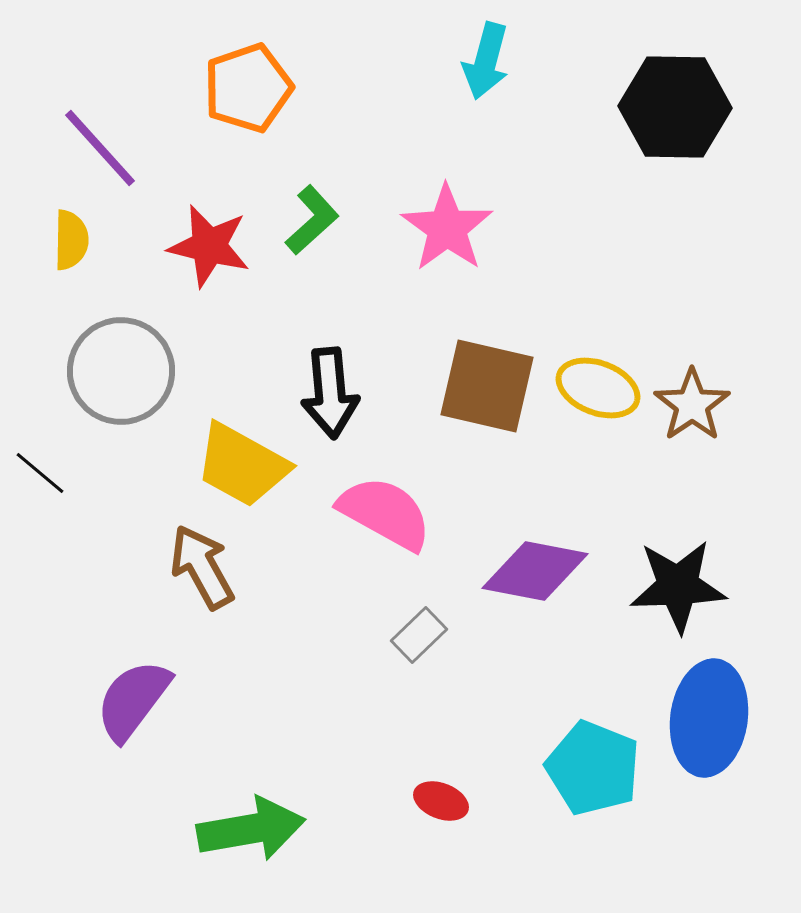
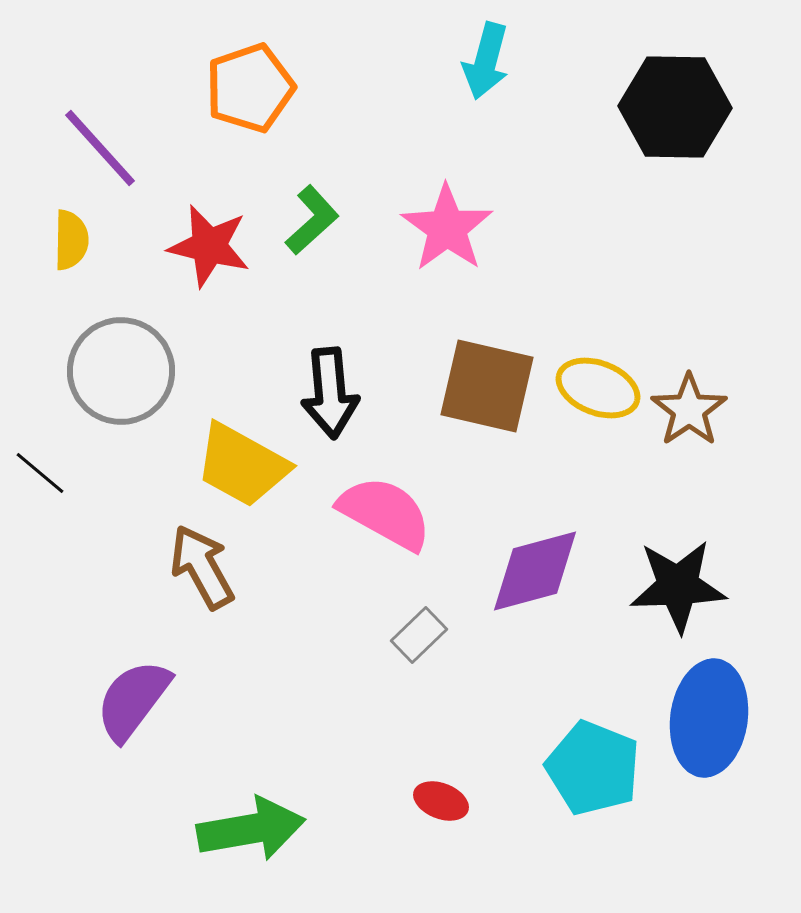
orange pentagon: moved 2 px right
brown star: moved 3 px left, 5 px down
purple diamond: rotated 26 degrees counterclockwise
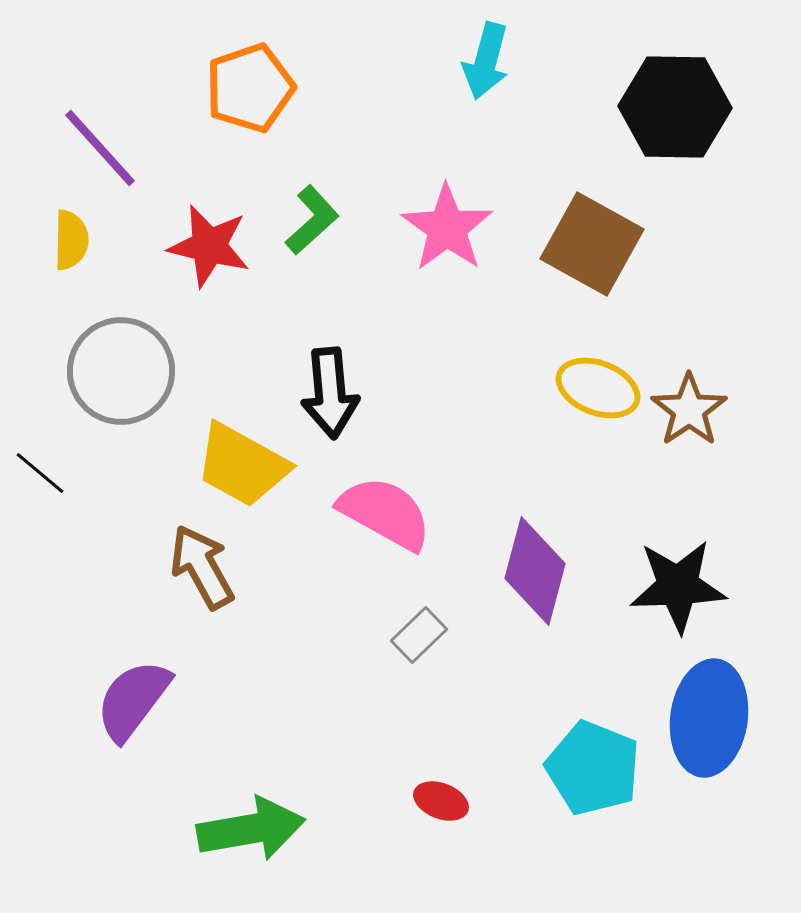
brown square: moved 105 px right, 142 px up; rotated 16 degrees clockwise
purple diamond: rotated 60 degrees counterclockwise
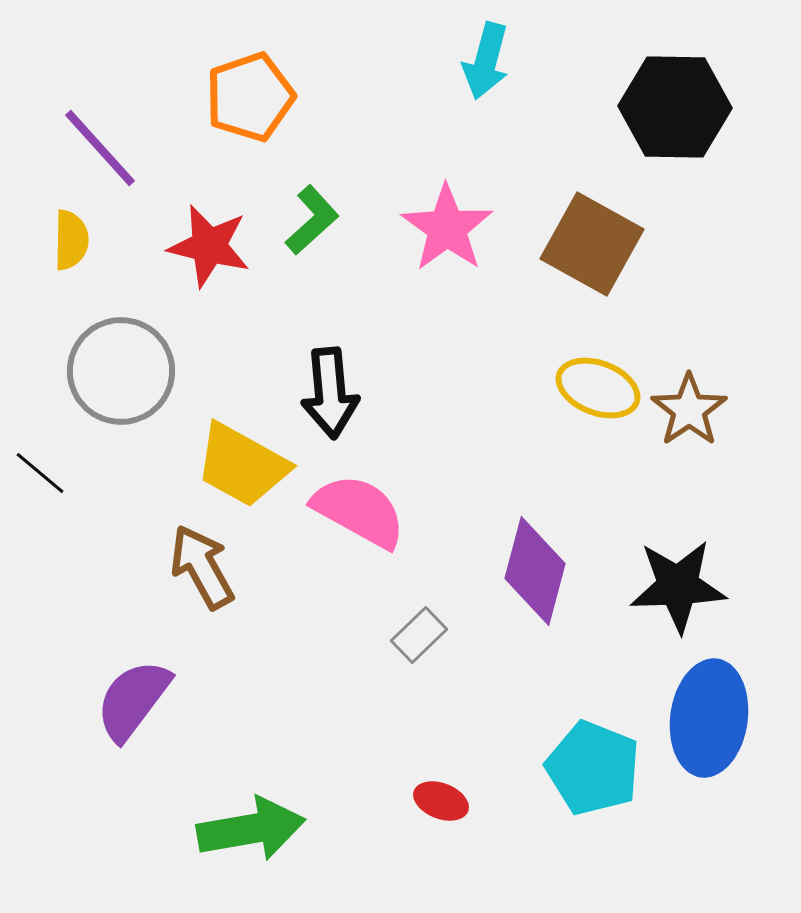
orange pentagon: moved 9 px down
pink semicircle: moved 26 px left, 2 px up
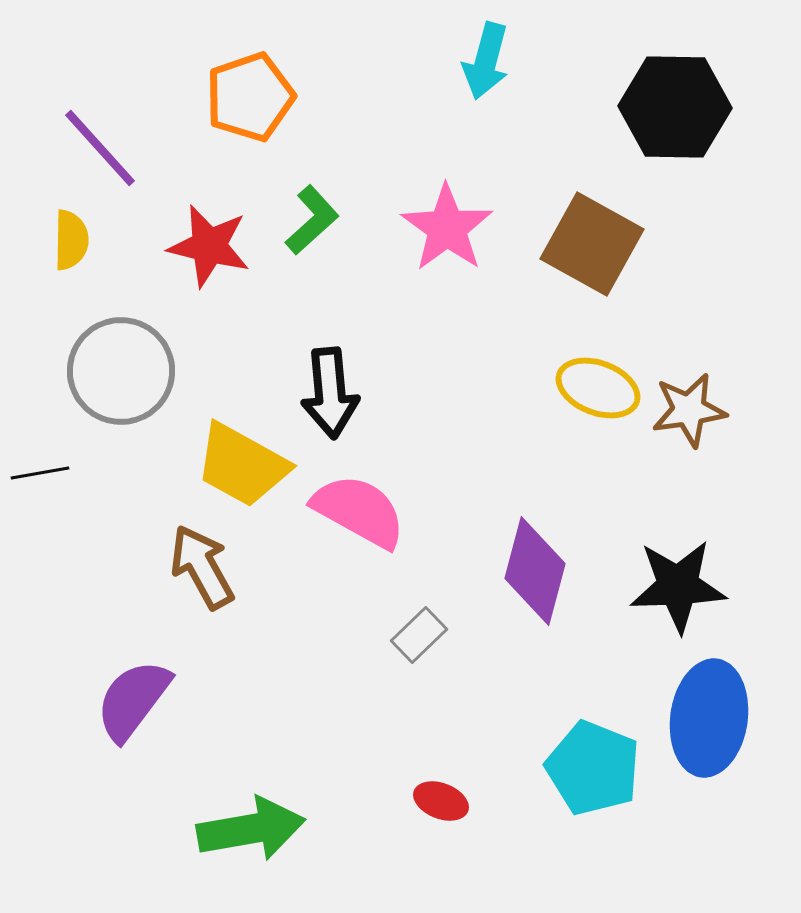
brown star: rotated 26 degrees clockwise
black line: rotated 50 degrees counterclockwise
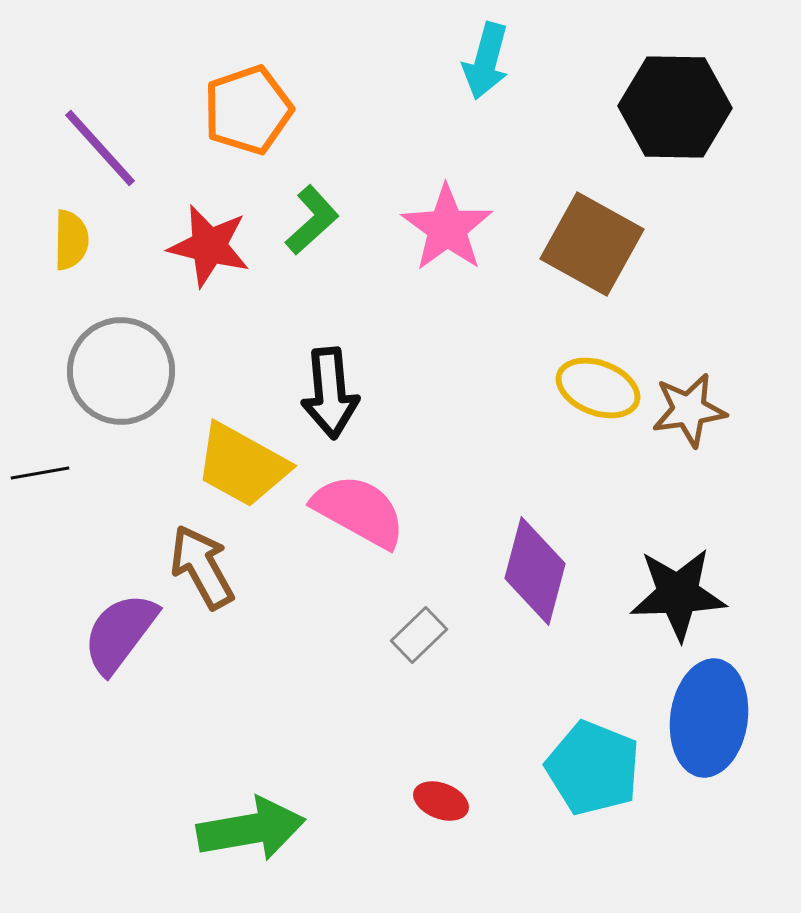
orange pentagon: moved 2 px left, 13 px down
black star: moved 8 px down
purple semicircle: moved 13 px left, 67 px up
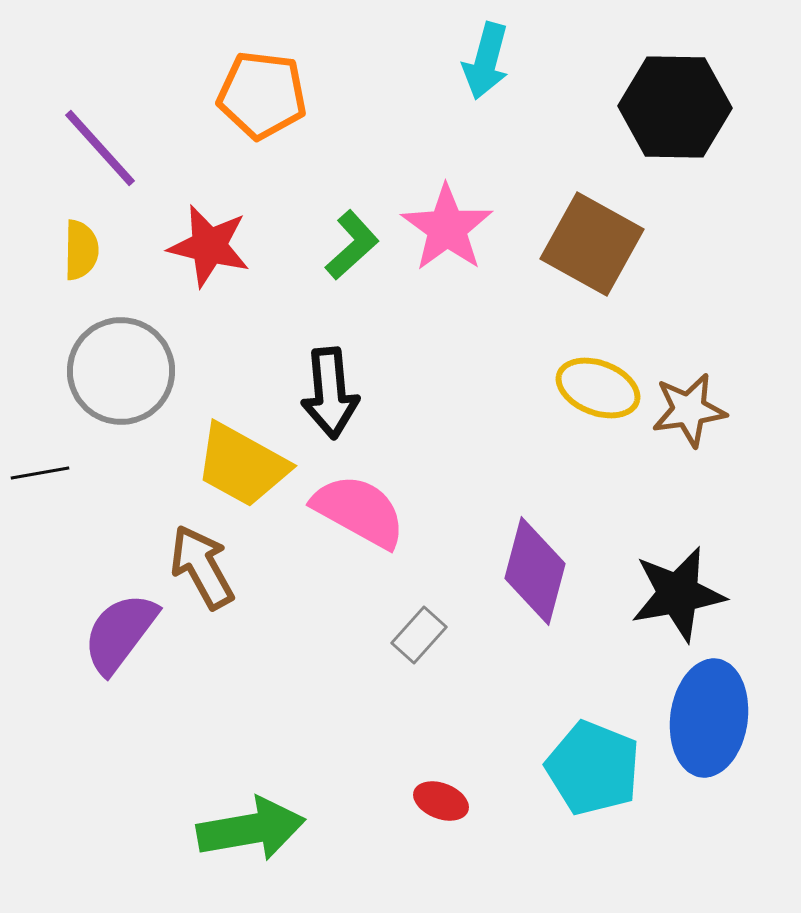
orange pentagon: moved 14 px right, 15 px up; rotated 26 degrees clockwise
green L-shape: moved 40 px right, 25 px down
yellow semicircle: moved 10 px right, 10 px down
black star: rotated 8 degrees counterclockwise
gray rectangle: rotated 4 degrees counterclockwise
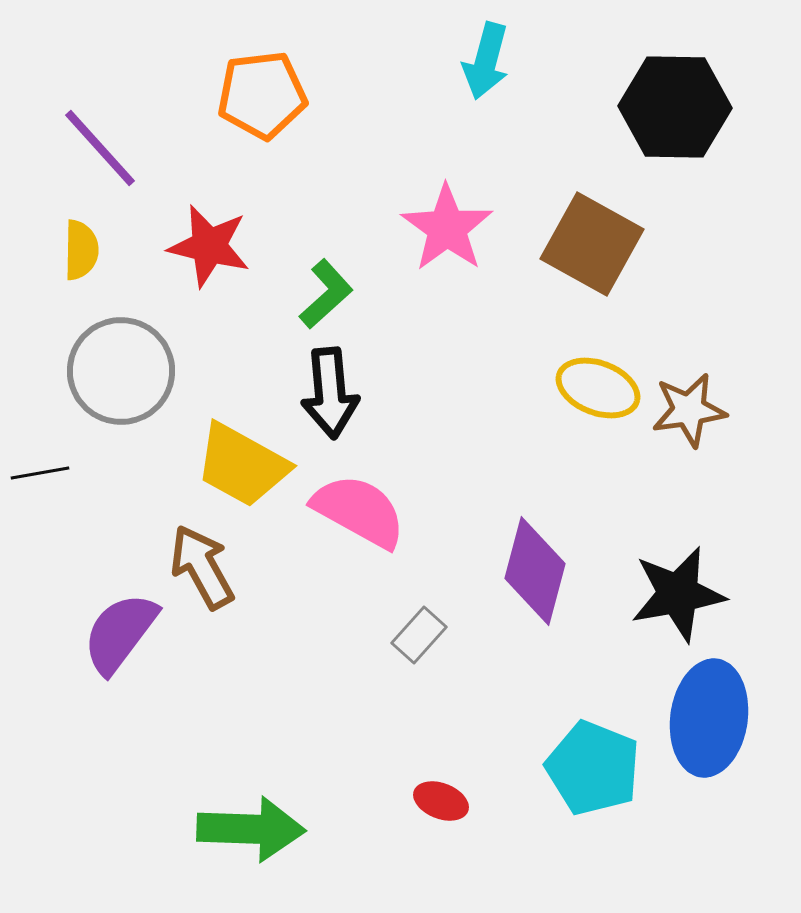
orange pentagon: rotated 14 degrees counterclockwise
green L-shape: moved 26 px left, 49 px down
green arrow: rotated 12 degrees clockwise
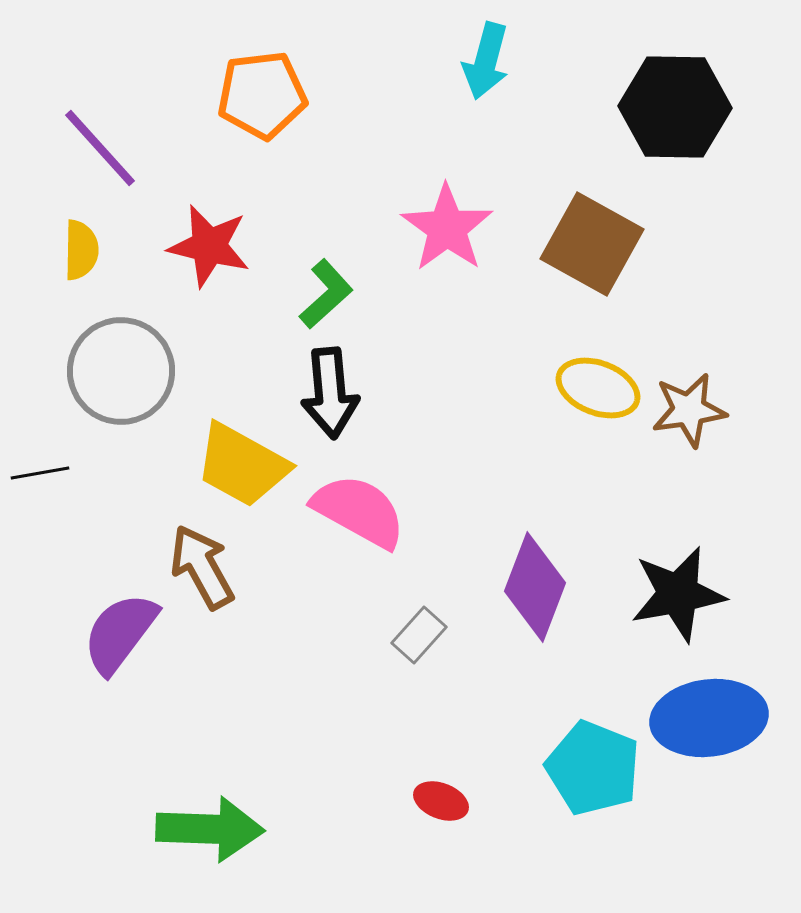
purple diamond: moved 16 px down; rotated 6 degrees clockwise
blue ellipse: rotated 75 degrees clockwise
green arrow: moved 41 px left
